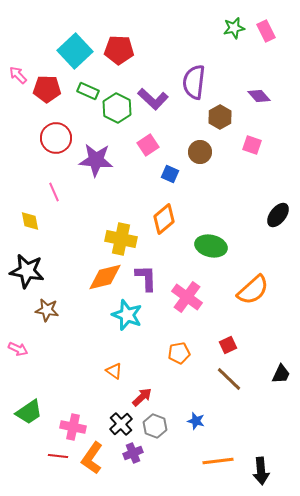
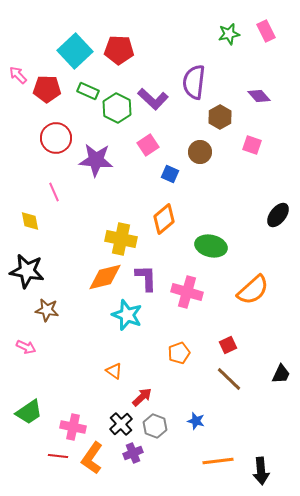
green star at (234, 28): moved 5 px left, 6 px down
pink cross at (187, 297): moved 5 px up; rotated 20 degrees counterclockwise
pink arrow at (18, 349): moved 8 px right, 2 px up
orange pentagon at (179, 353): rotated 10 degrees counterclockwise
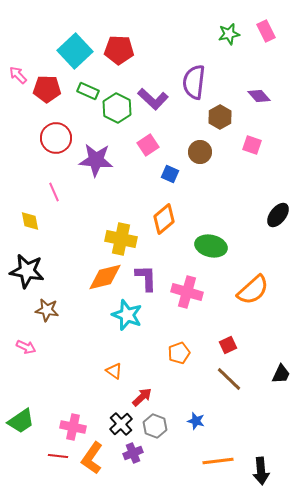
green trapezoid at (29, 412): moved 8 px left, 9 px down
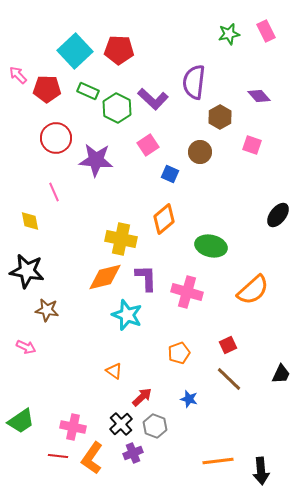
blue star at (196, 421): moved 7 px left, 22 px up
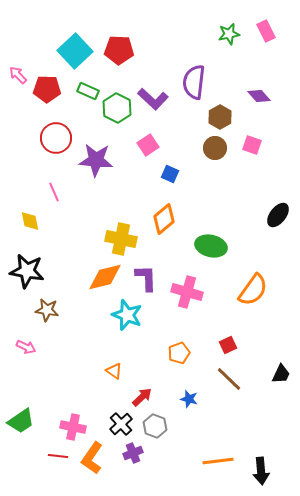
brown circle at (200, 152): moved 15 px right, 4 px up
orange semicircle at (253, 290): rotated 12 degrees counterclockwise
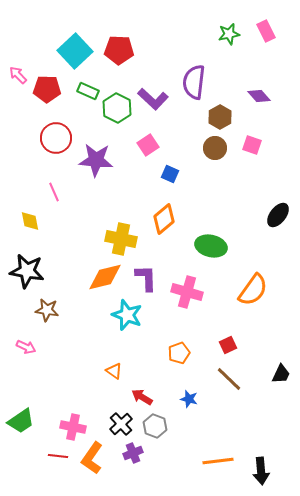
red arrow at (142, 397): rotated 105 degrees counterclockwise
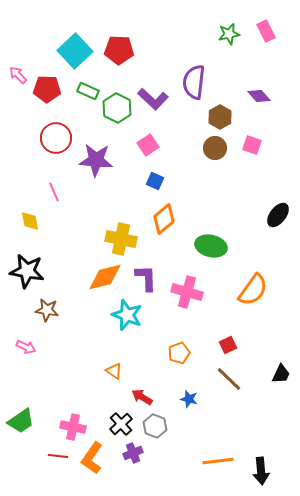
blue square at (170, 174): moved 15 px left, 7 px down
